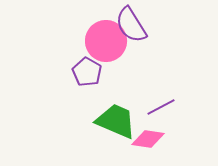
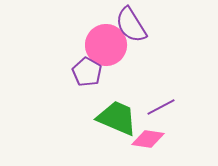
pink circle: moved 4 px down
green trapezoid: moved 1 px right, 3 px up
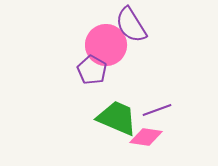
purple pentagon: moved 5 px right, 2 px up
purple line: moved 4 px left, 3 px down; rotated 8 degrees clockwise
pink diamond: moved 2 px left, 2 px up
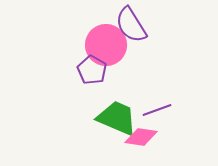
pink diamond: moved 5 px left
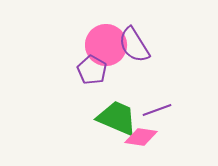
purple semicircle: moved 3 px right, 20 px down
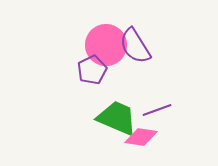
purple semicircle: moved 1 px right, 1 px down
purple pentagon: rotated 16 degrees clockwise
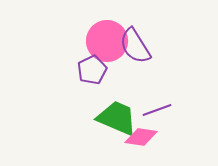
pink circle: moved 1 px right, 4 px up
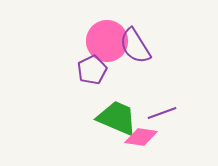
purple line: moved 5 px right, 3 px down
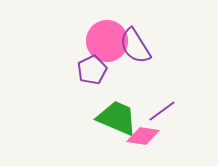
purple line: moved 2 px up; rotated 16 degrees counterclockwise
pink diamond: moved 2 px right, 1 px up
